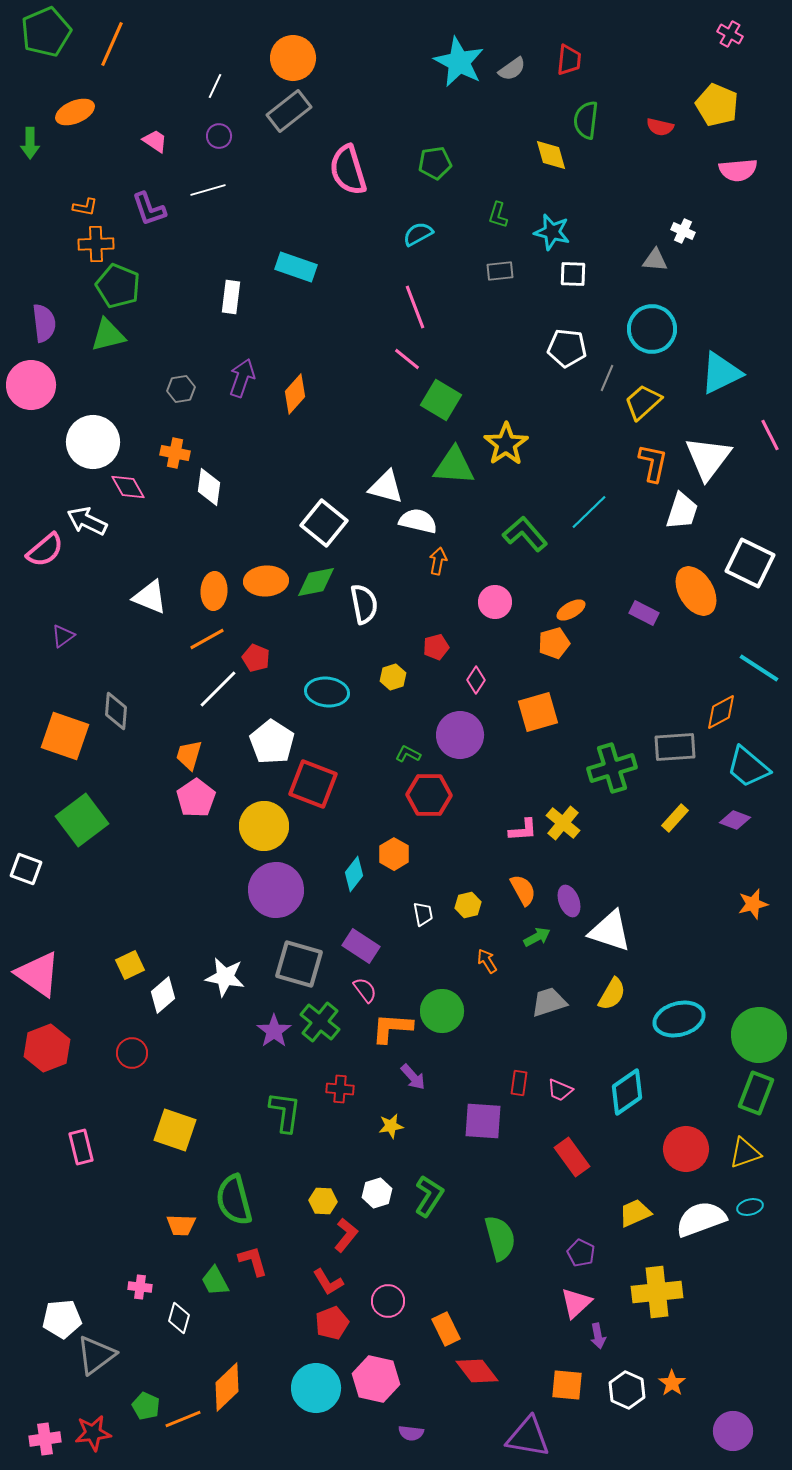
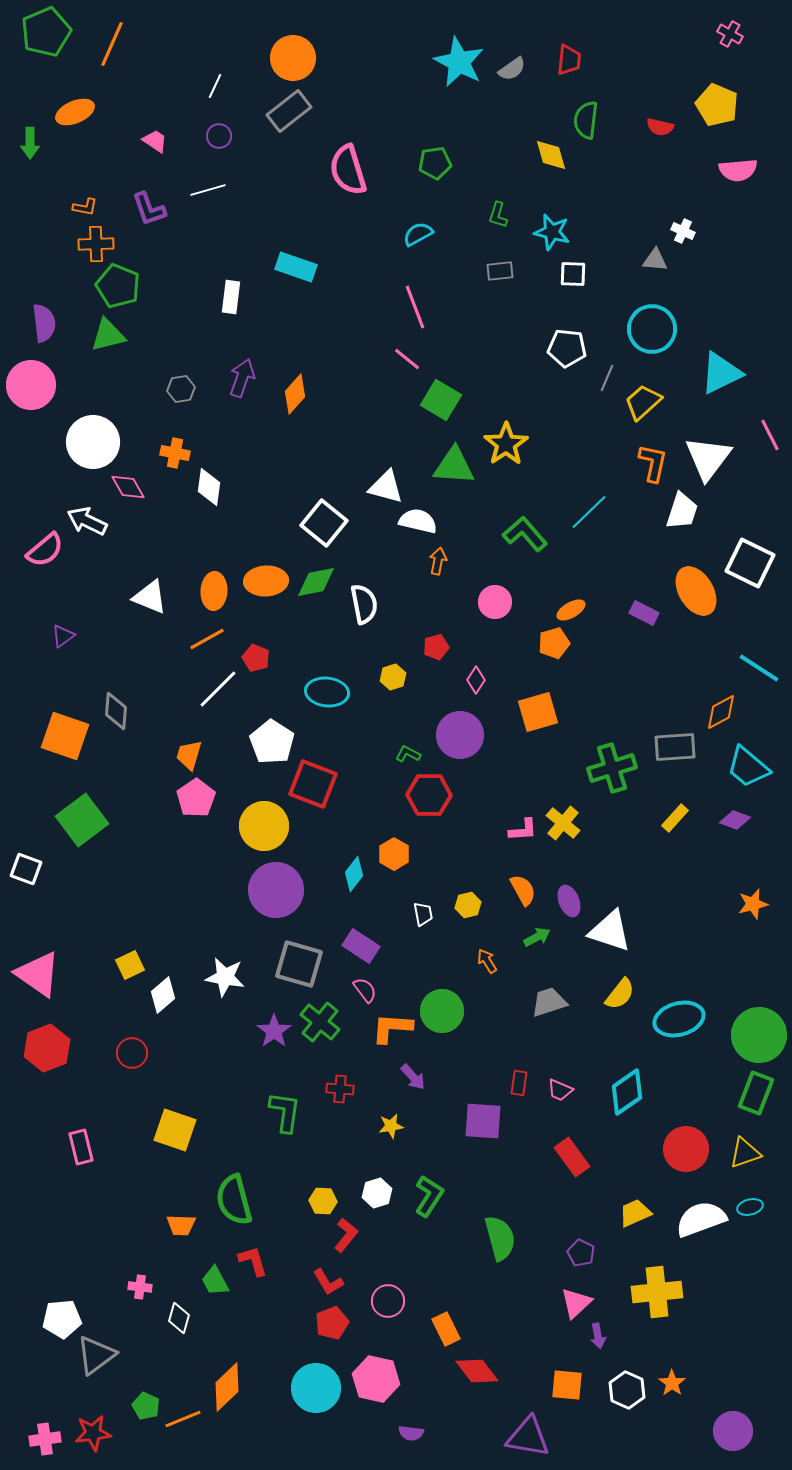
yellow semicircle at (612, 994): moved 8 px right; rotated 8 degrees clockwise
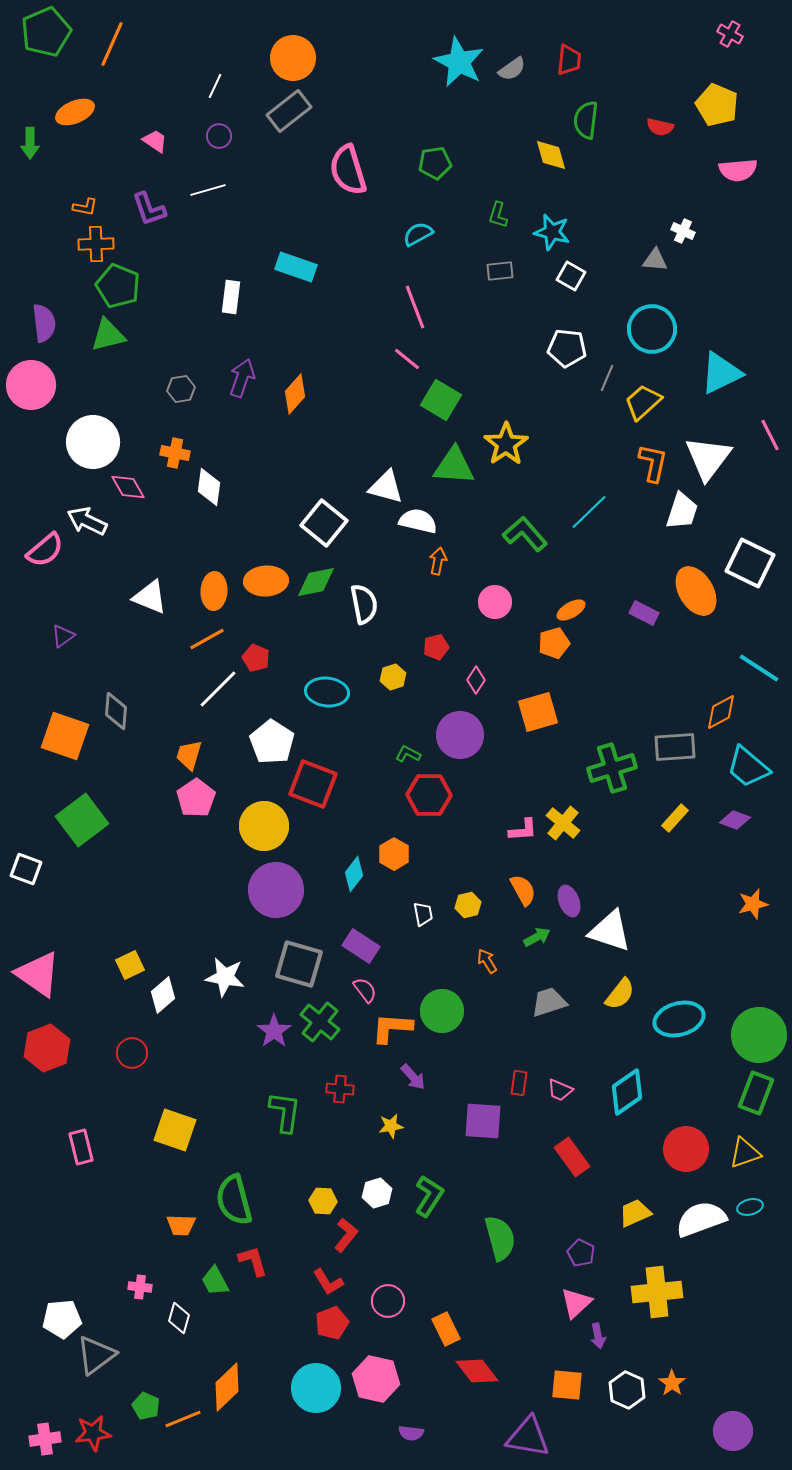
white square at (573, 274): moved 2 px left, 2 px down; rotated 28 degrees clockwise
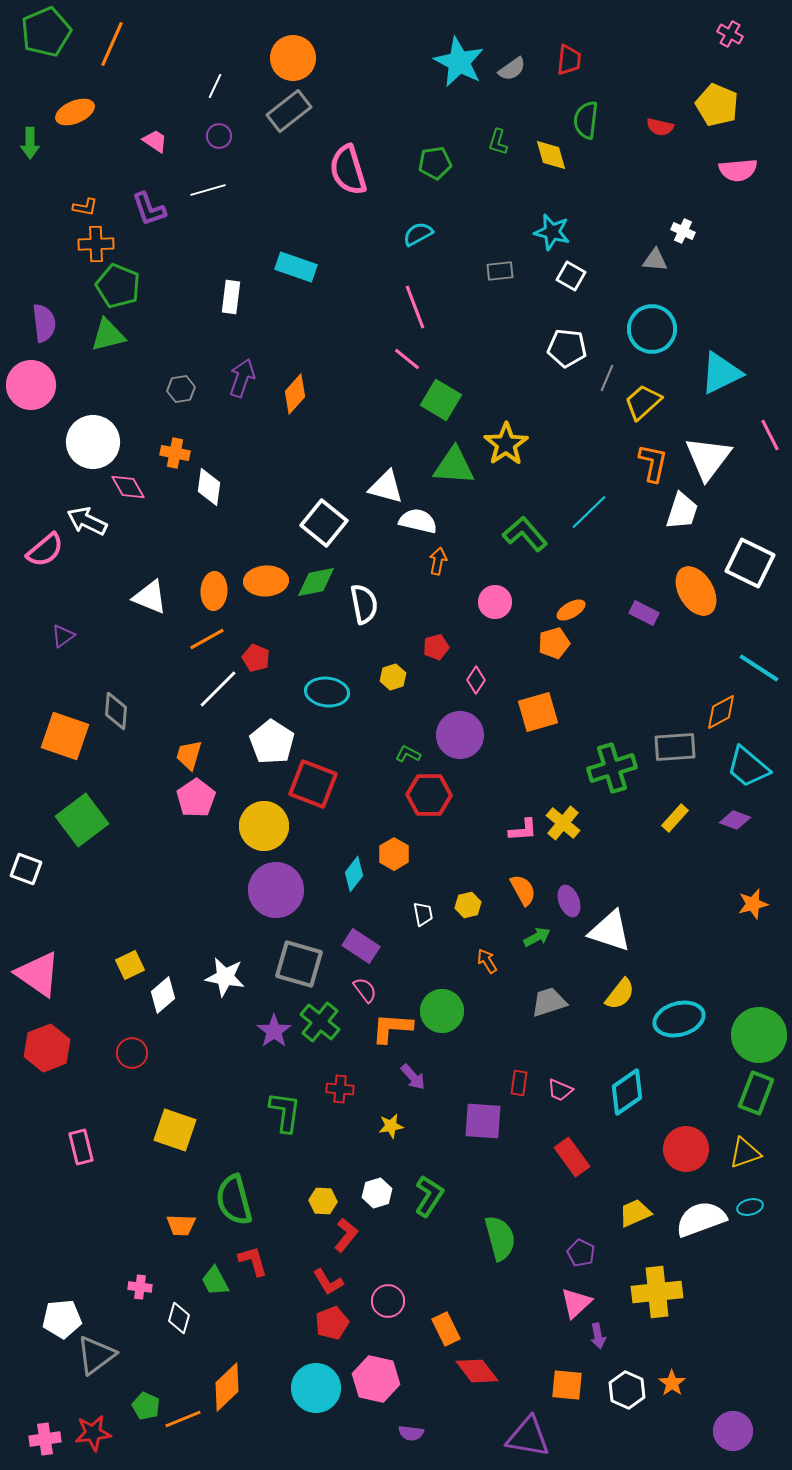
green L-shape at (498, 215): moved 73 px up
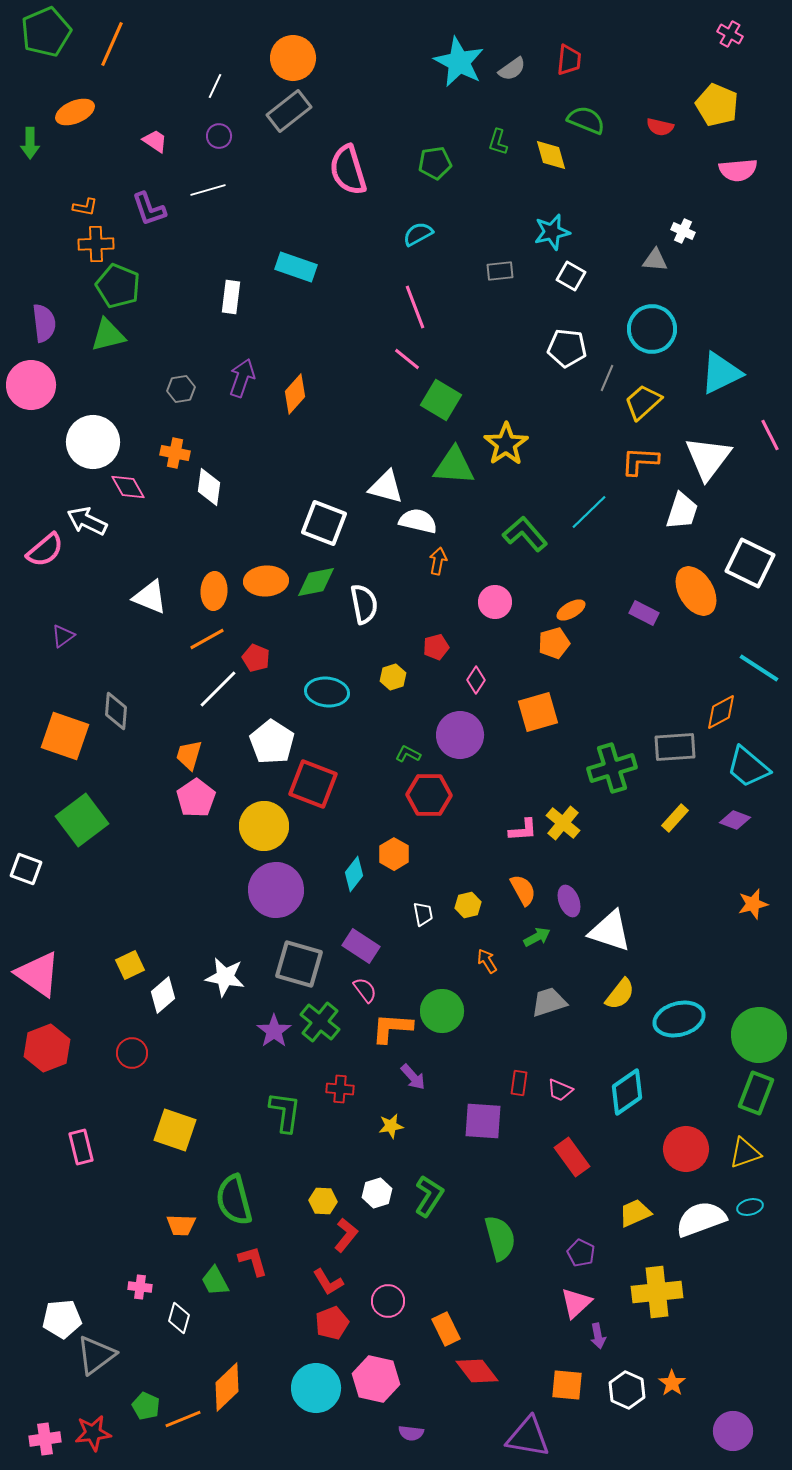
green semicircle at (586, 120): rotated 105 degrees clockwise
cyan star at (552, 232): rotated 27 degrees counterclockwise
orange L-shape at (653, 463): moved 13 px left, 2 px up; rotated 99 degrees counterclockwise
white square at (324, 523): rotated 18 degrees counterclockwise
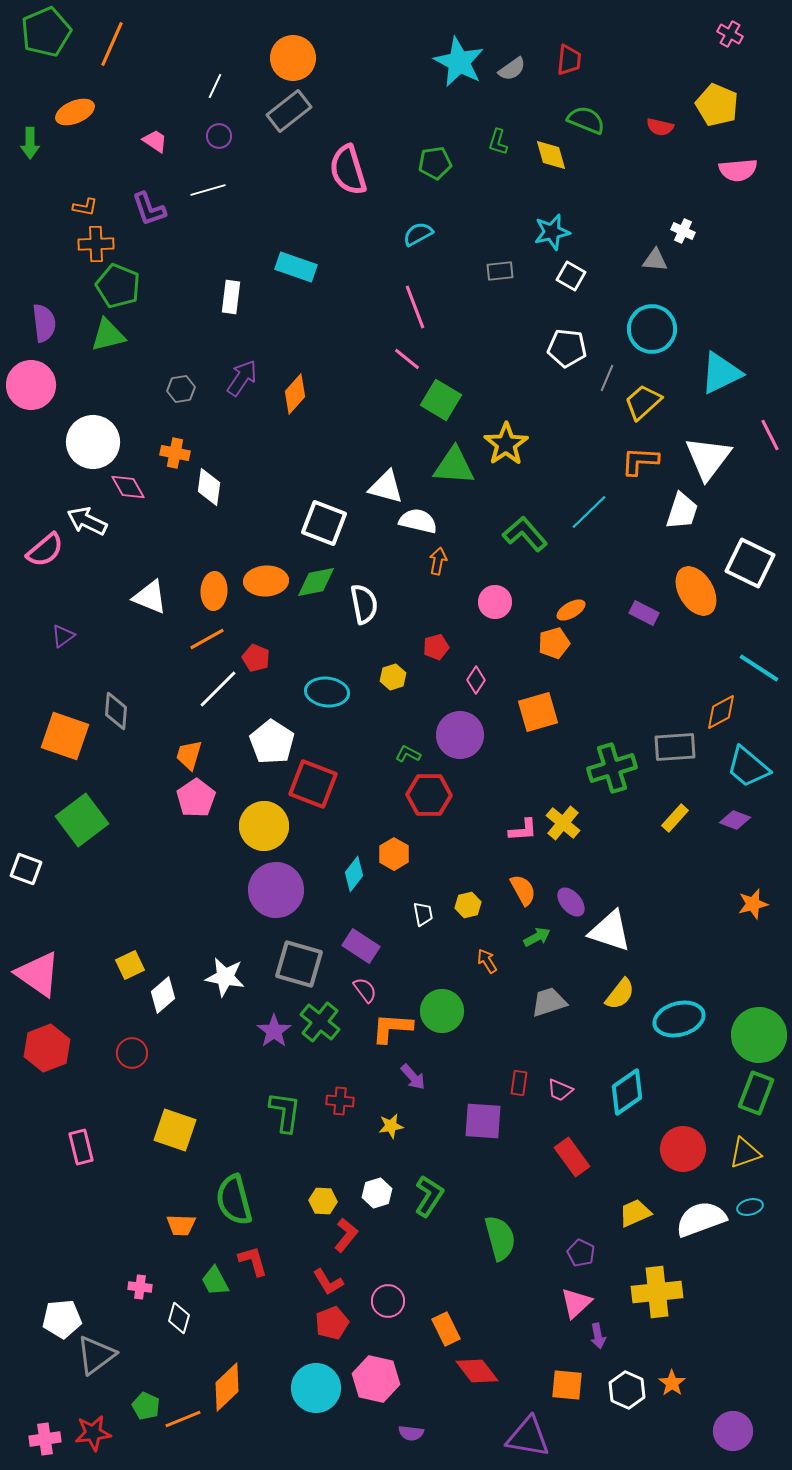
purple arrow at (242, 378): rotated 15 degrees clockwise
purple ellipse at (569, 901): moved 2 px right, 1 px down; rotated 20 degrees counterclockwise
red cross at (340, 1089): moved 12 px down
red circle at (686, 1149): moved 3 px left
